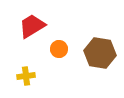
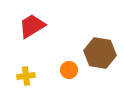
orange circle: moved 10 px right, 21 px down
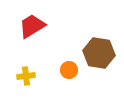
brown hexagon: moved 1 px left
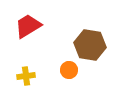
red trapezoid: moved 4 px left
brown hexagon: moved 9 px left, 8 px up
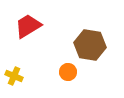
orange circle: moved 1 px left, 2 px down
yellow cross: moved 12 px left; rotated 30 degrees clockwise
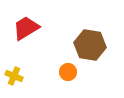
red trapezoid: moved 2 px left, 2 px down
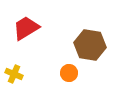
orange circle: moved 1 px right, 1 px down
yellow cross: moved 2 px up
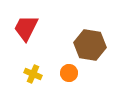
red trapezoid: rotated 32 degrees counterclockwise
yellow cross: moved 19 px right
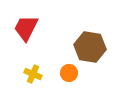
brown hexagon: moved 2 px down
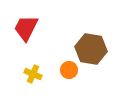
brown hexagon: moved 1 px right, 2 px down
orange circle: moved 3 px up
